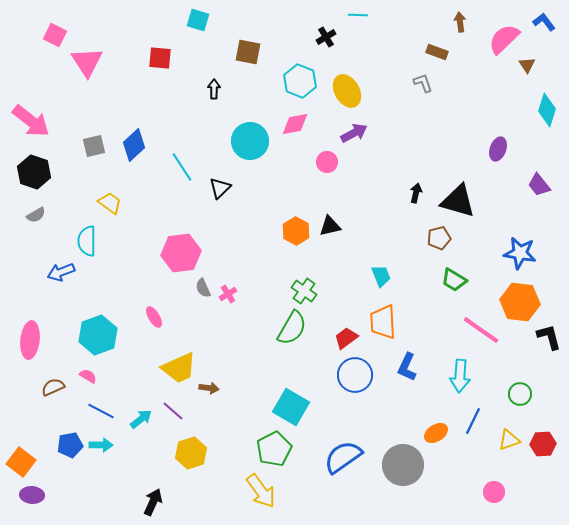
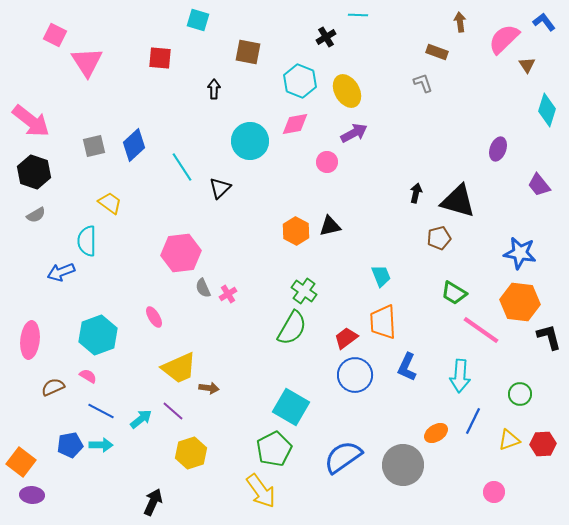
green trapezoid at (454, 280): moved 13 px down
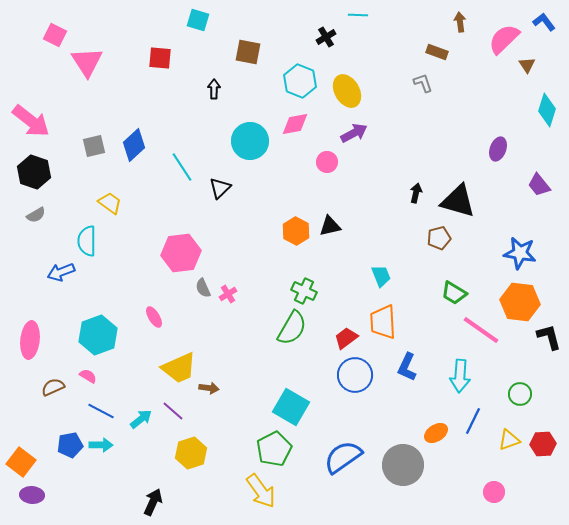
green cross at (304, 291): rotated 10 degrees counterclockwise
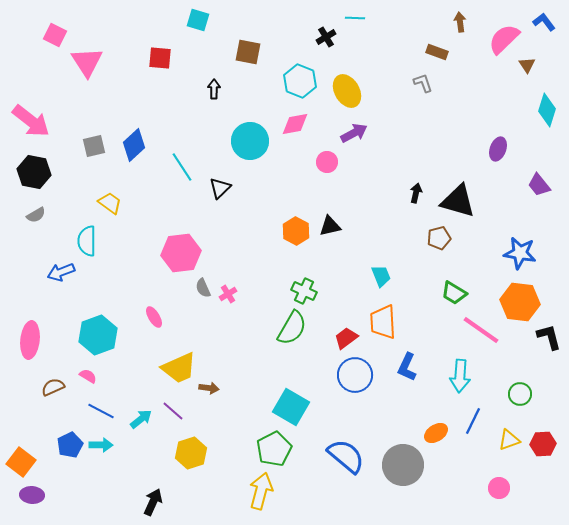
cyan line at (358, 15): moved 3 px left, 3 px down
black hexagon at (34, 172): rotated 8 degrees counterclockwise
blue pentagon at (70, 445): rotated 15 degrees counterclockwise
blue semicircle at (343, 457): moved 3 px right, 1 px up; rotated 75 degrees clockwise
yellow arrow at (261, 491): rotated 129 degrees counterclockwise
pink circle at (494, 492): moved 5 px right, 4 px up
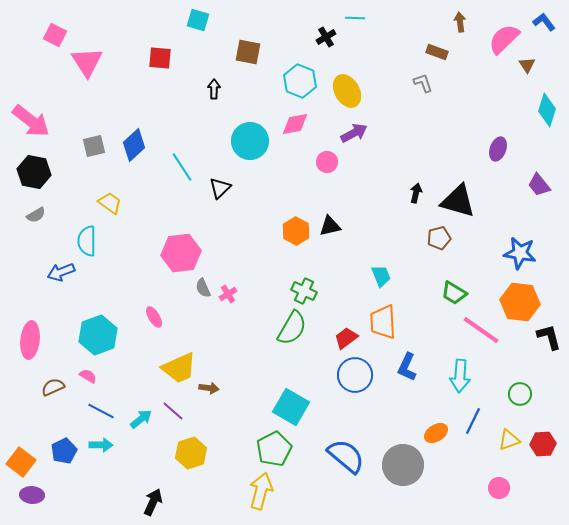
blue pentagon at (70, 445): moved 6 px left, 6 px down
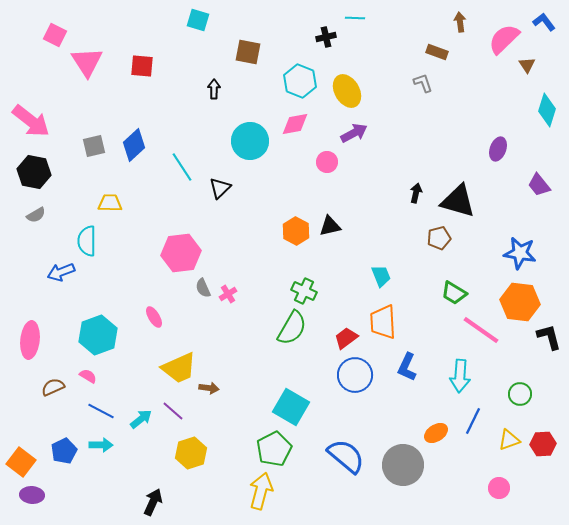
black cross at (326, 37): rotated 18 degrees clockwise
red square at (160, 58): moved 18 px left, 8 px down
yellow trapezoid at (110, 203): rotated 35 degrees counterclockwise
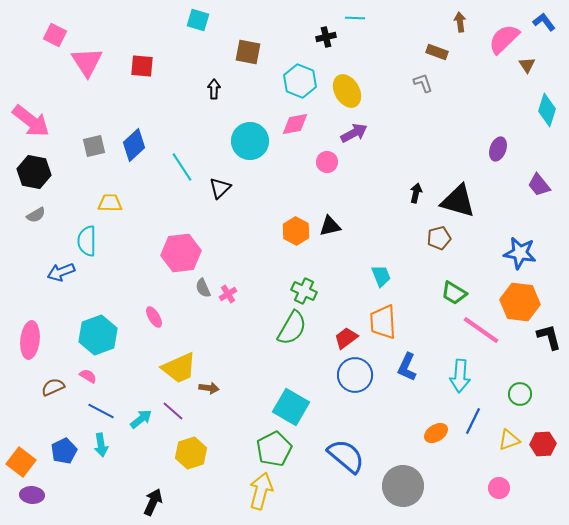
cyan arrow at (101, 445): rotated 80 degrees clockwise
gray circle at (403, 465): moved 21 px down
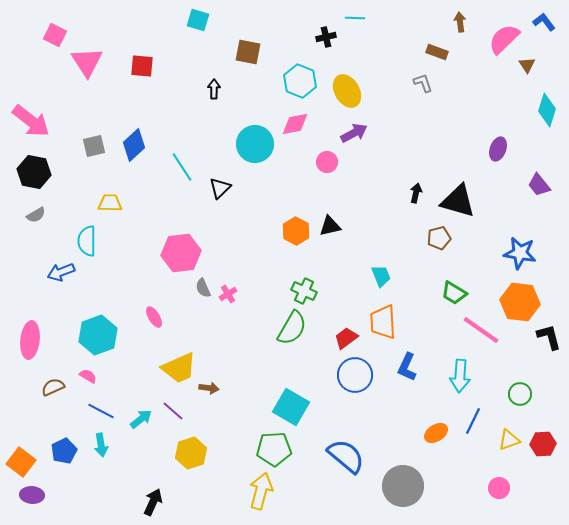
cyan circle at (250, 141): moved 5 px right, 3 px down
green pentagon at (274, 449): rotated 24 degrees clockwise
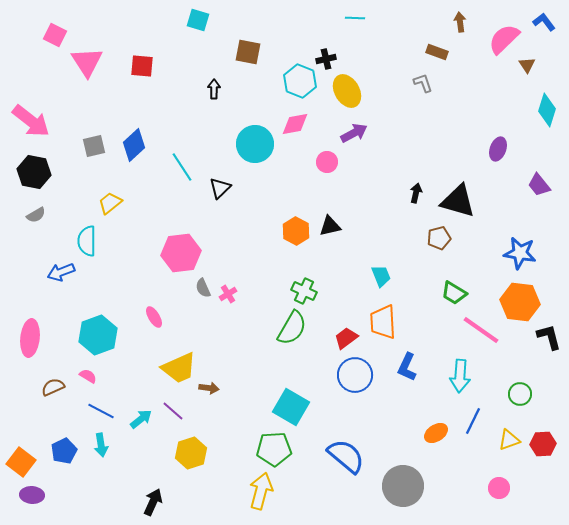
black cross at (326, 37): moved 22 px down
yellow trapezoid at (110, 203): rotated 40 degrees counterclockwise
pink ellipse at (30, 340): moved 2 px up
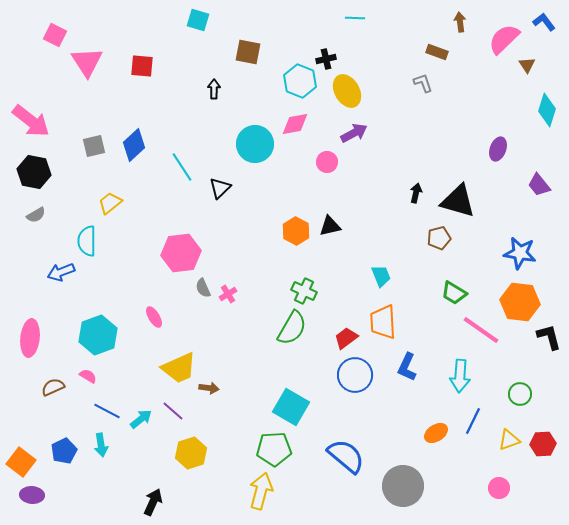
blue line at (101, 411): moved 6 px right
